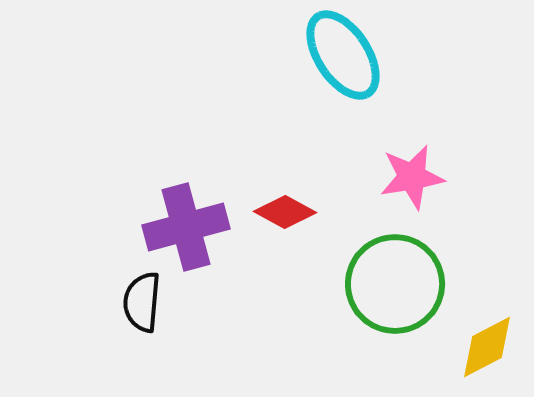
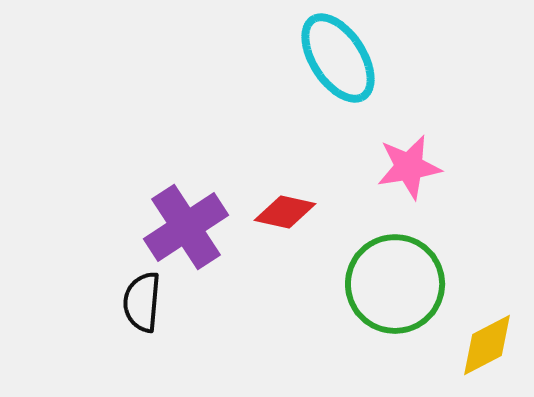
cyan ellipse: moved 5 px left, 3 px down
pink star: moved 3 px left, 10 px up
red diamond: rotated 16 degrees counterclockwise
purple cross: rotated 18 degrees counterclockwise
yellow diamond: moved 2 px up
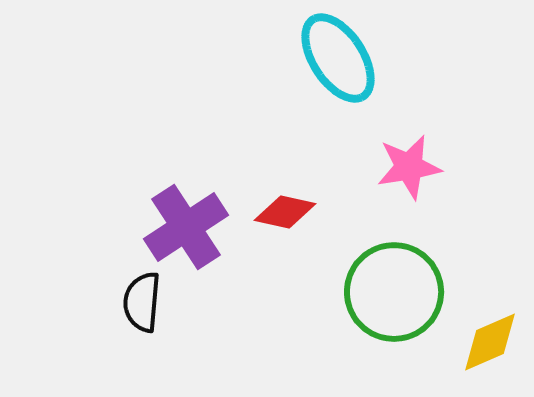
green circle: moved 1 px left, 8 px down
yellow diamond: moved 3 px right, 3 px up; rotated 4 degrees clockwise
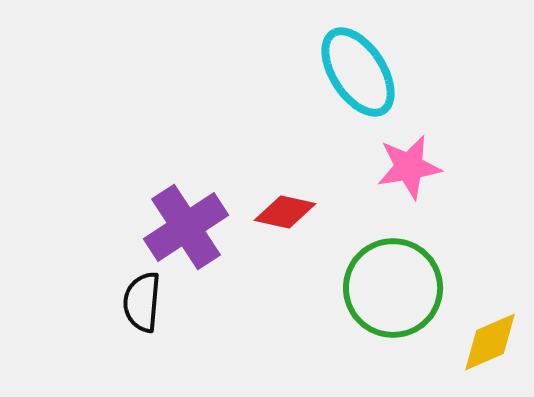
cyan ellipse: moved 20 px right, 14 px down
green circle: moved 1 px left, 4 px up
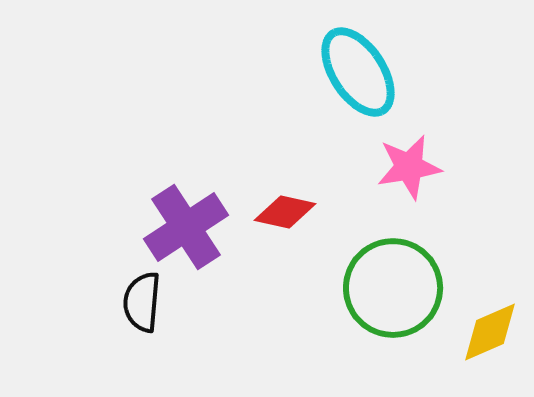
yellow diamond: moved 10 px up
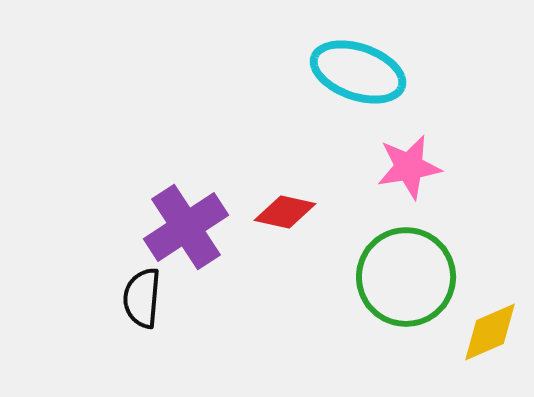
cyan ellipse: rotated 38 degrees counterclockwise
green circle: moved 13 px right, 11 px up
black semicircle: moved 4 px up
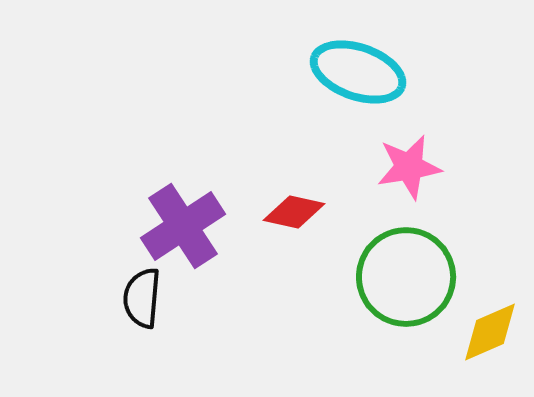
red diamond: moved 9 px right
purple cross: moved 3 px left, 1 px up
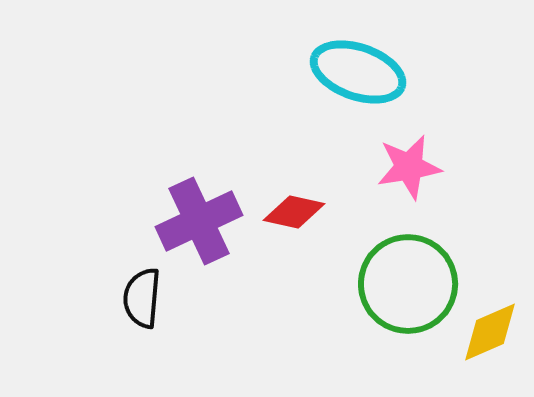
purple cross: moved 16 px right, 5 px up; rotated 8 degrees clockwise
green circle: moved 2 px right, 7 px down
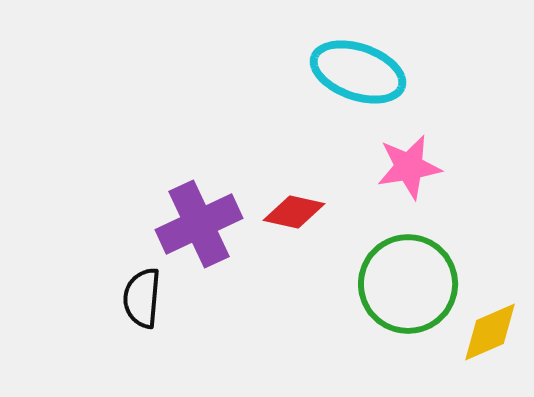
purple cross: moved 3 px down
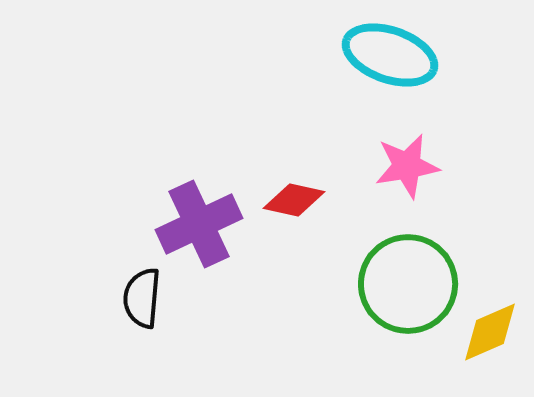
cyan ellipse: moved 32 px right, 17 px up
pink star: moved 2 px left, 1 px up
red diamond: moved 12 px up
